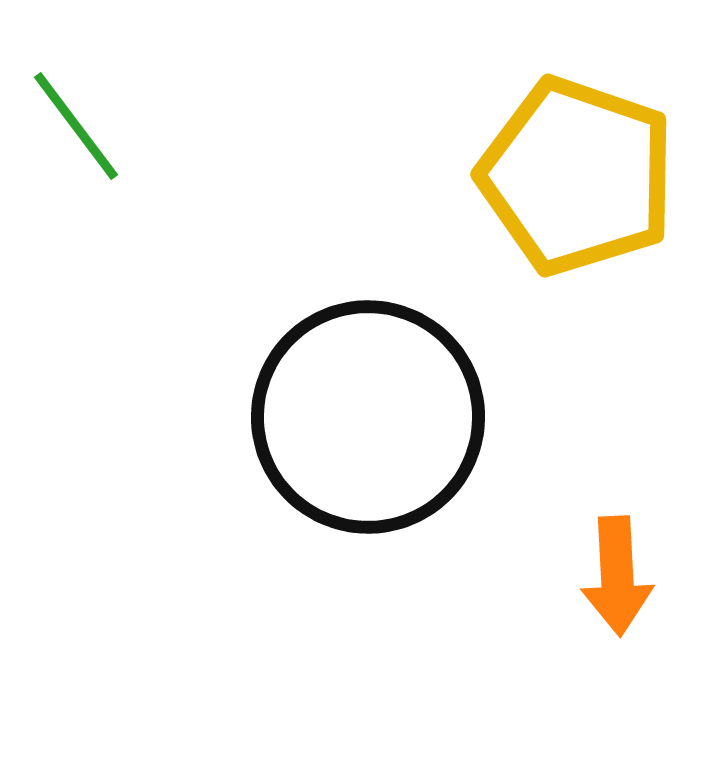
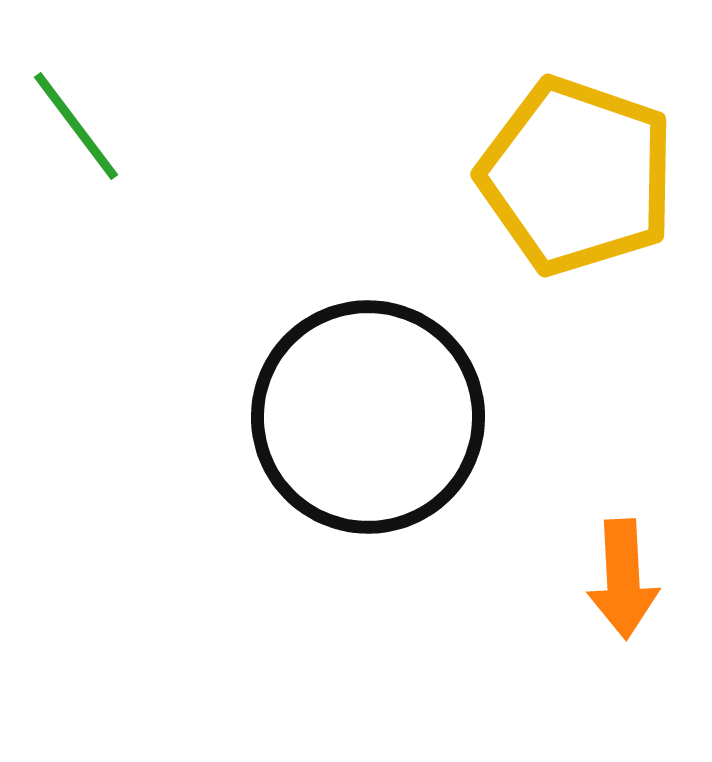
orange arrow: moved 6 px right, 3 px down
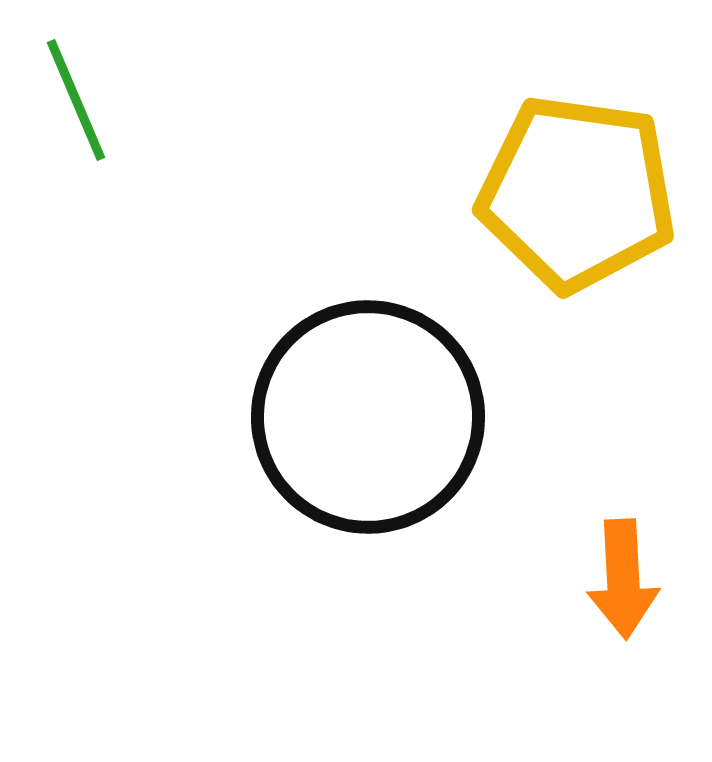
green line: moved 26 px up; rotated 14 degrees clockwise
yellow pentagon: moved 17 px down; rotated 11 degrees counterclockwise
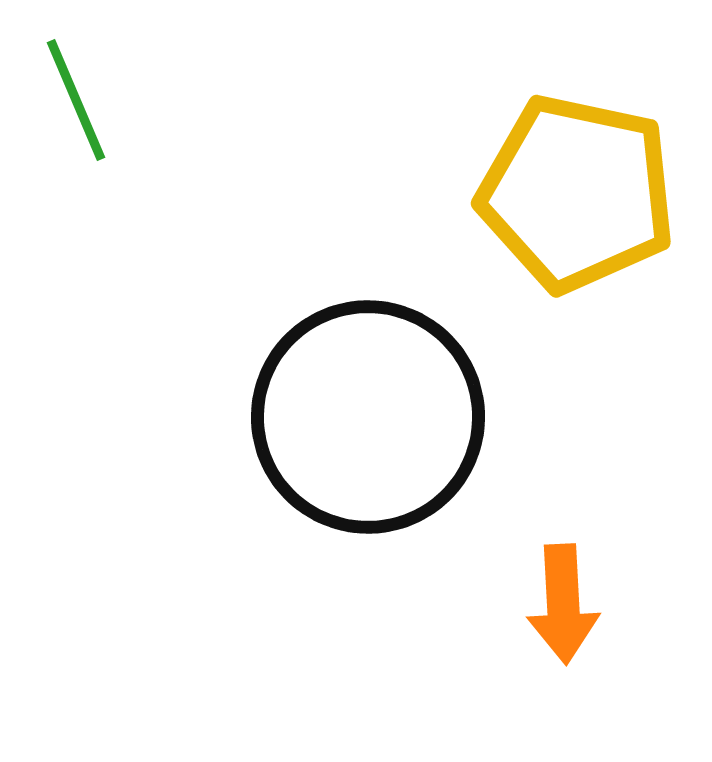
yellow pentagon: rotated 4 degrees clockwise
orange arrow: moved 60 px left, 25 px down
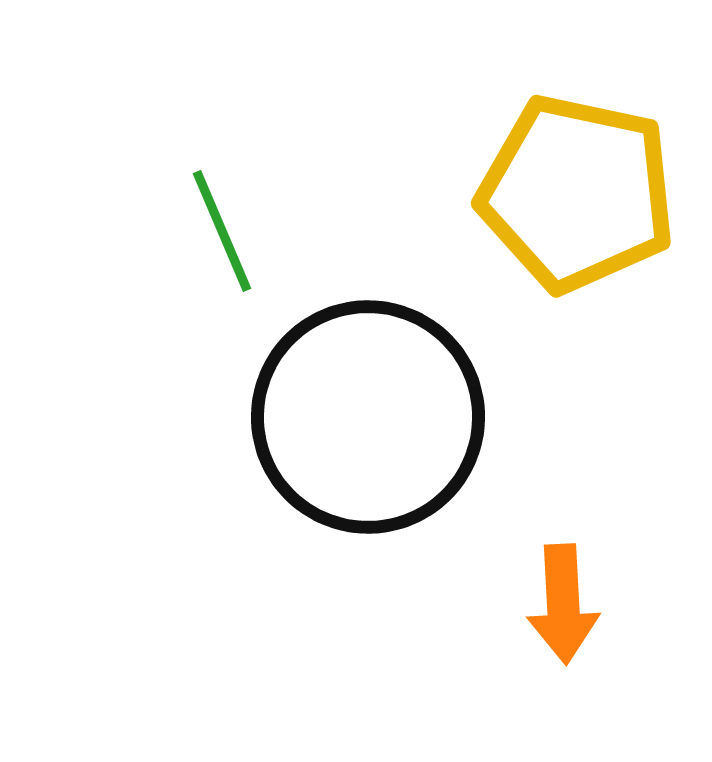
green line: moved 146 px right, 131 px down
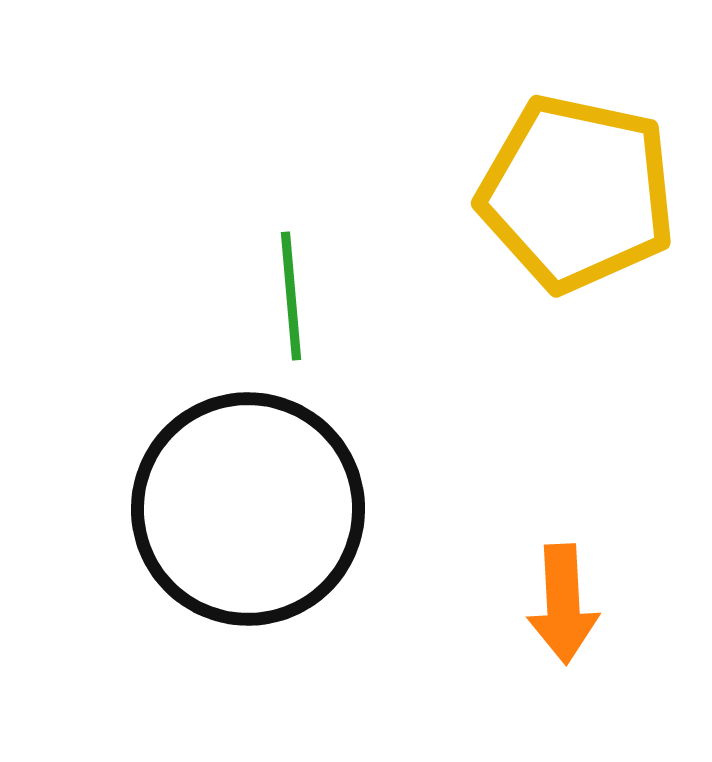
green line: moved 69 px right, 65 px down; rotated 18 degrees clockwise
black circle: moved 120 px left, 92 px down
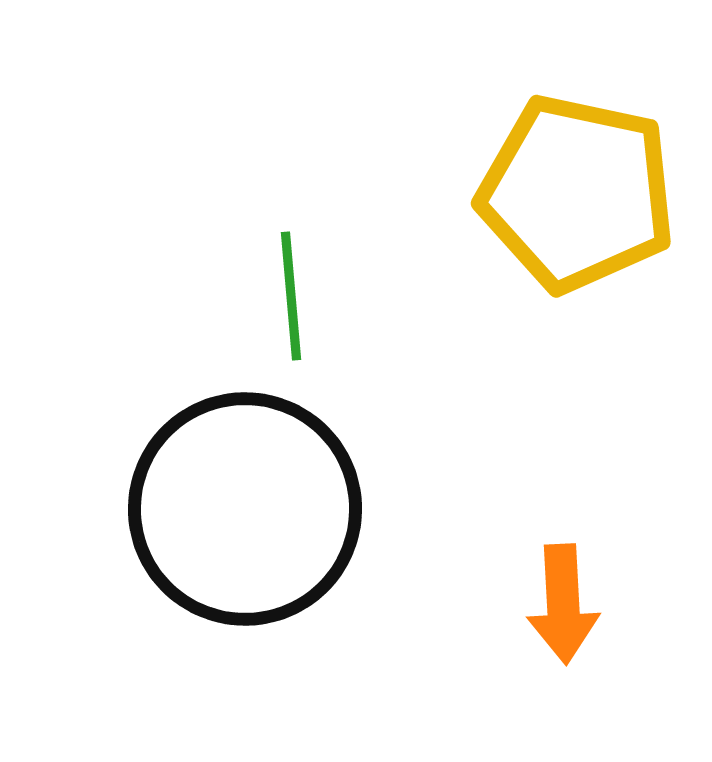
black circle: moved 3 px left
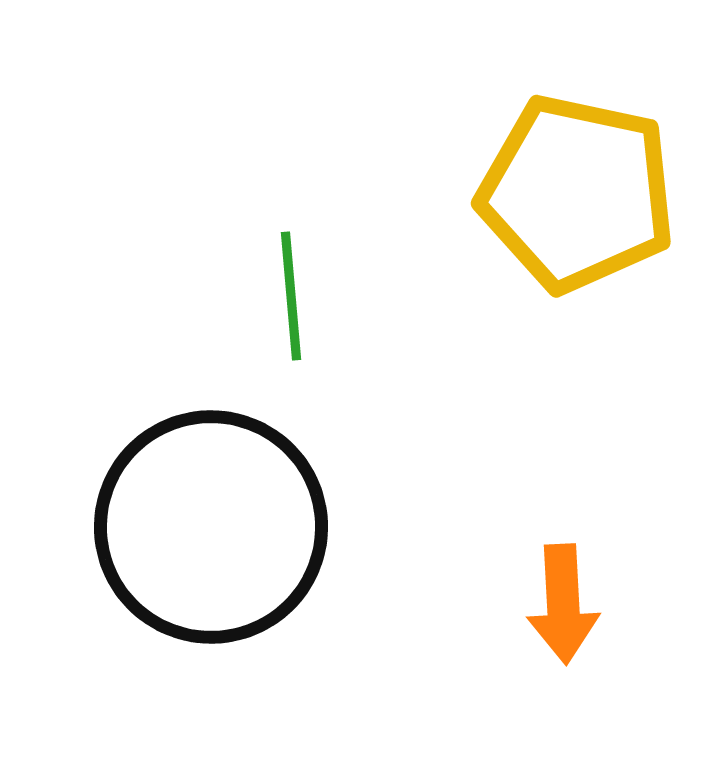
black circle: moved 34 px left, 18 px down
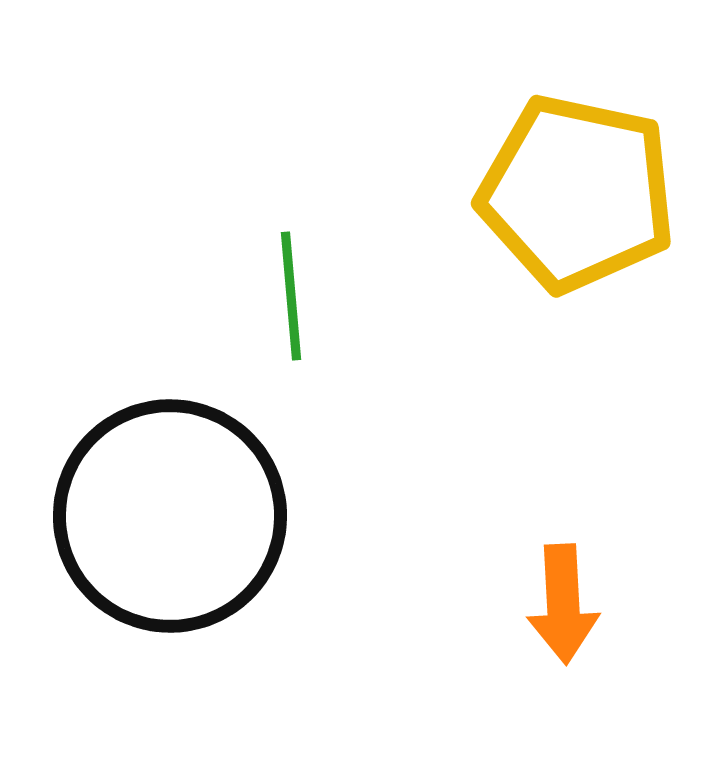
black circle: moved 41 px left, 11 px up
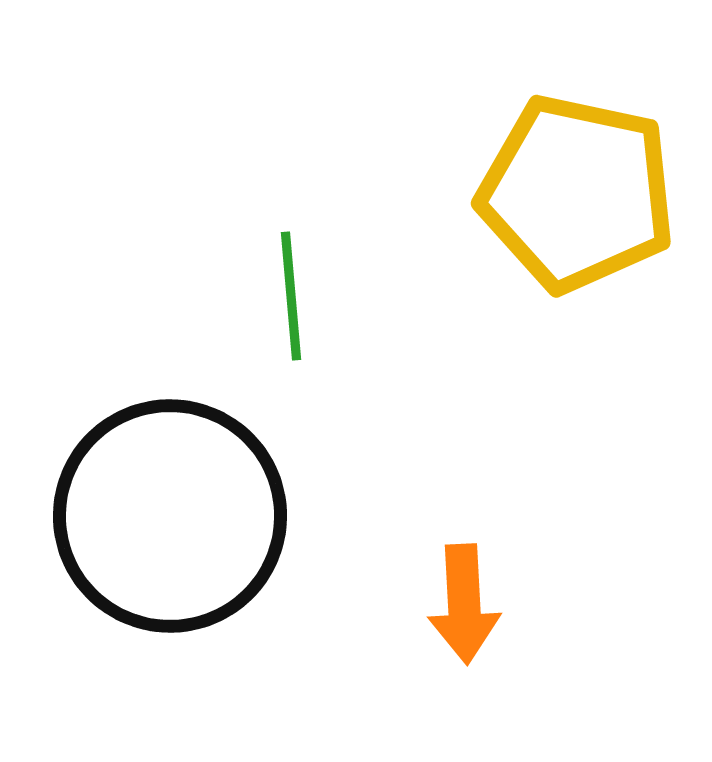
orange arrow: moved 99 px left
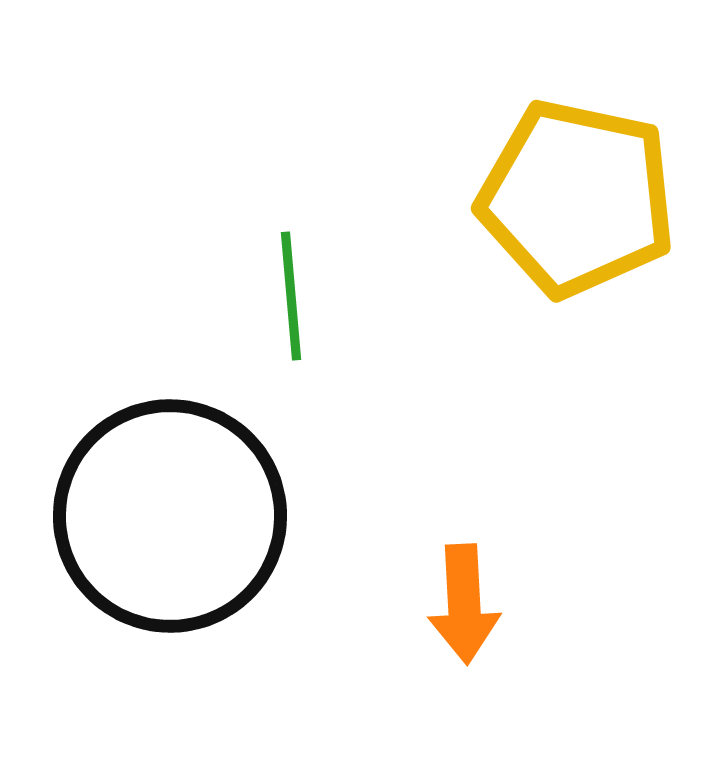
yellow pentagon: moved 5 px down
